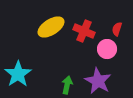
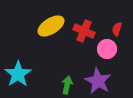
yellow ellipse: moved 1 px up
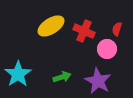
green arrow: moved 5 px left, 8 px up; rotated 60 degrees clockwise
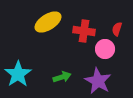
yellow ellipse: moved 3 px left, 4 px up
red cross: rotated 15 degrees counterclockwise
pink circle: moved 2 px left
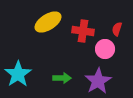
red cross: moved 1 px left
green arrow: moved 1 px down; rotated 18 degrees clockwise
purple star: rotated 12 degrees clockwise
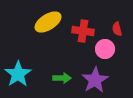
red semicircle: rotated 32 degrees counterclockwise
purple star: moved 3 px left, 1 px up
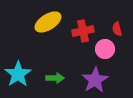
red cross: rotated 20 degrees counterclockwise
green arrow: moved 7 px left
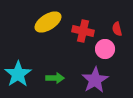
red cross: rotated 25 degrees clockwise
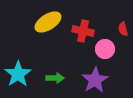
red semicircle: moved 6 px right
